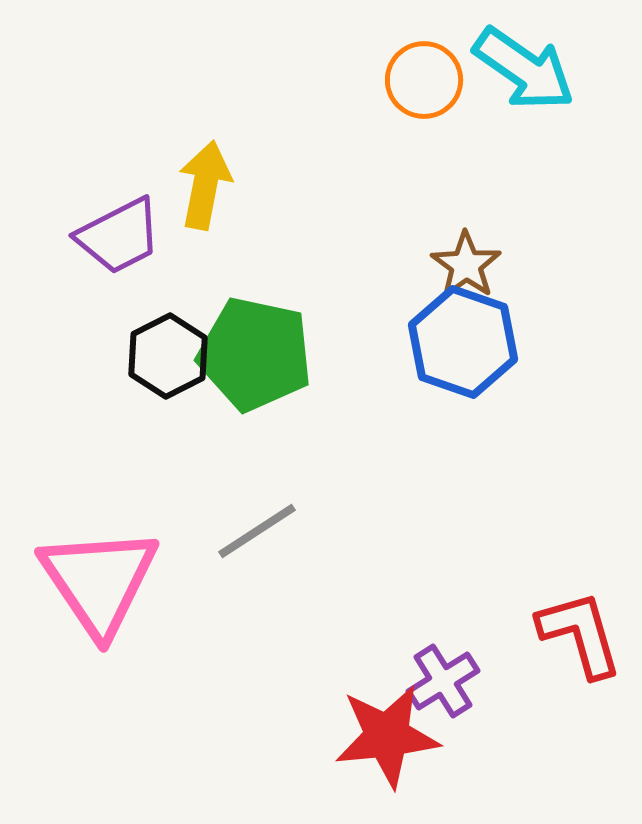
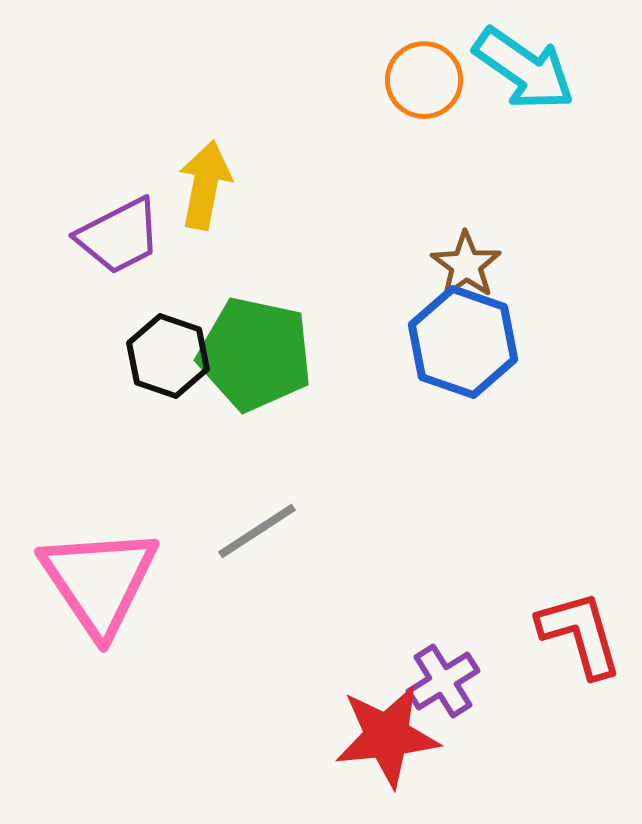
black hexagon: rotated 14 degrees counterclockwise
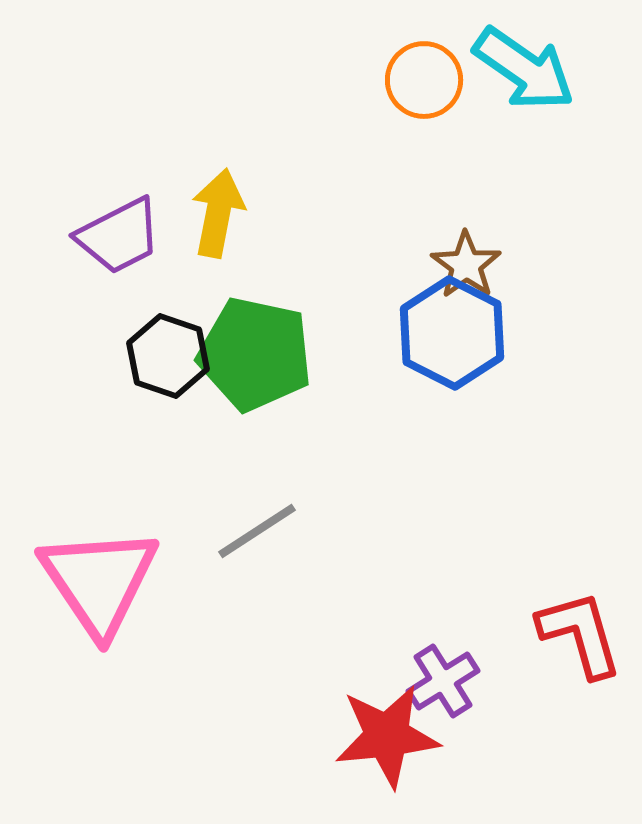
yellow arrow: moved 13 px right, 28 px down
blue hexagon: moved 11 px left, 9 px up; rotated 8 degrees clockwise
